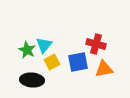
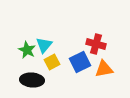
blue square: moved 2 px right; rotated 15 degrees counterclockwise
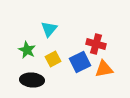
cyan triangle: moved 5 px right, 16 px up
yellow square: moved 1 px right, 3 px up
